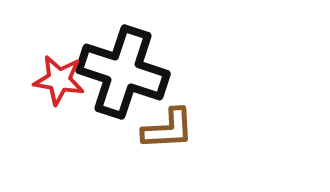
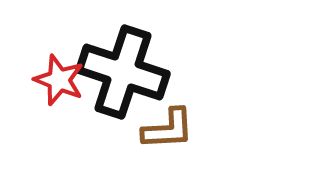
red star: rotated 12 degrees clockwise
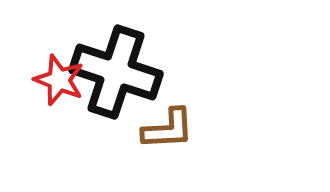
black cross: moved 7 px left
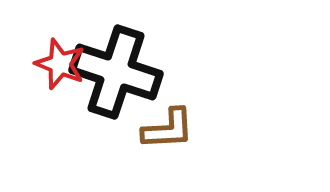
red star: moved 1 px right, 16 px up
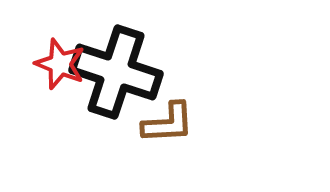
brown L-shape: moved 6 px up
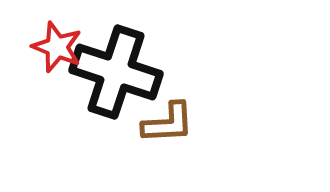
red star: moved 3 px left, 17 px up
